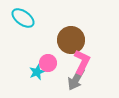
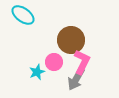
cyan ellipse: moved 3 px up
pink circle: moved 6 px right, 1 px up
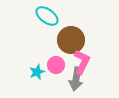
cyan ellipse: moved 24 px right, 1 px down
pink circle: moved 2 px right, 3 px down
gray arrow: rotated 20 degrees counterclockwise
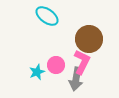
brown circle: moved 18 px right, 1 px up
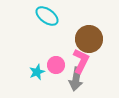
pink L-shape: moved 1 px left, 1 px up
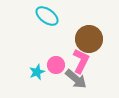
gray arrow: rotated 60 degrees counterclockwise
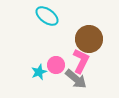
cyan star: moved 2 px right
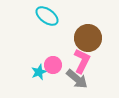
brown circle: moved 1 px left, 1 px up
pink L-shape: moved 1 px right
pink circle: moved 3 px left
gray arrow: moved 1 px right
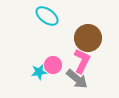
cyan star: rotated 14 degrees clockwise
